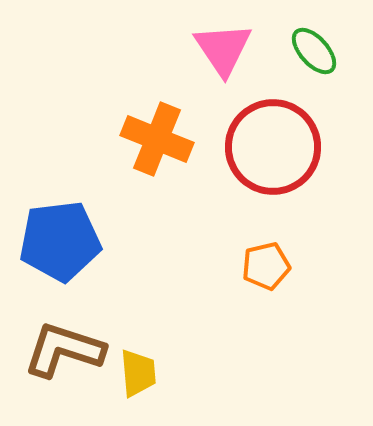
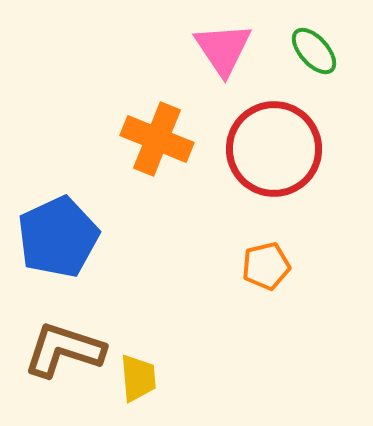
red circle: moved 1 px right, 2 px down
blue pentagon: moved 2 px left, 4 px up; rotated 18 degrees counterclockwise
yellow trapezoid: moved 5 px down
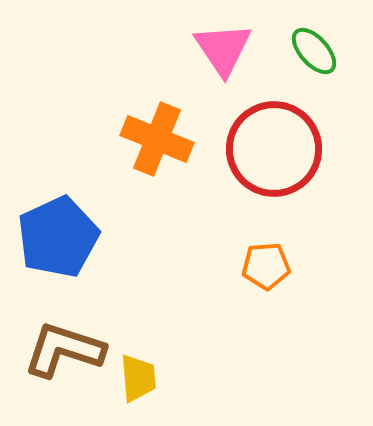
orange pentagon: rotated 9 degrees clockwise
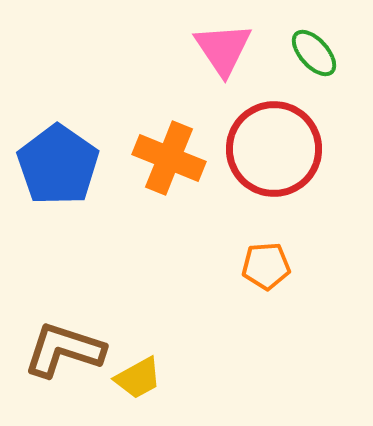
green ellipse: moved 2 px down
orange cross: moved 12 px right, 19 px down
blue pentagon: moved 72 px up; rotated 12 degrees counterclockwise
yellow trapezoid: rotated 66 degrees clockwise
